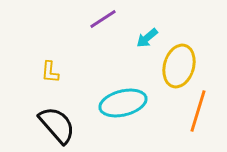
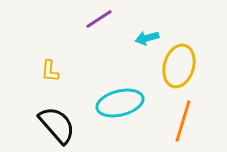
purple line: moved 4 px left
cyan arrow: rotated 25 degrees clockwise
yellow L-shape: moved 1 px up
cyan ellipse: moved 3 px left
orange line: moved 15 px left, 10 px down
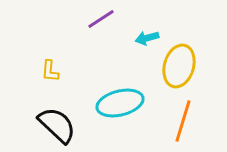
purple line: moved 2 px right
black semicircle: rotated 6 degrees counterclockwise
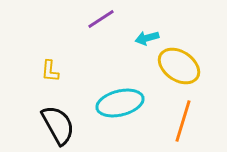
yellow ellipse: rotated 72 degrees counterclockwise
black semicircle: moved 1 px right; rotated 18 degrees clockwise
